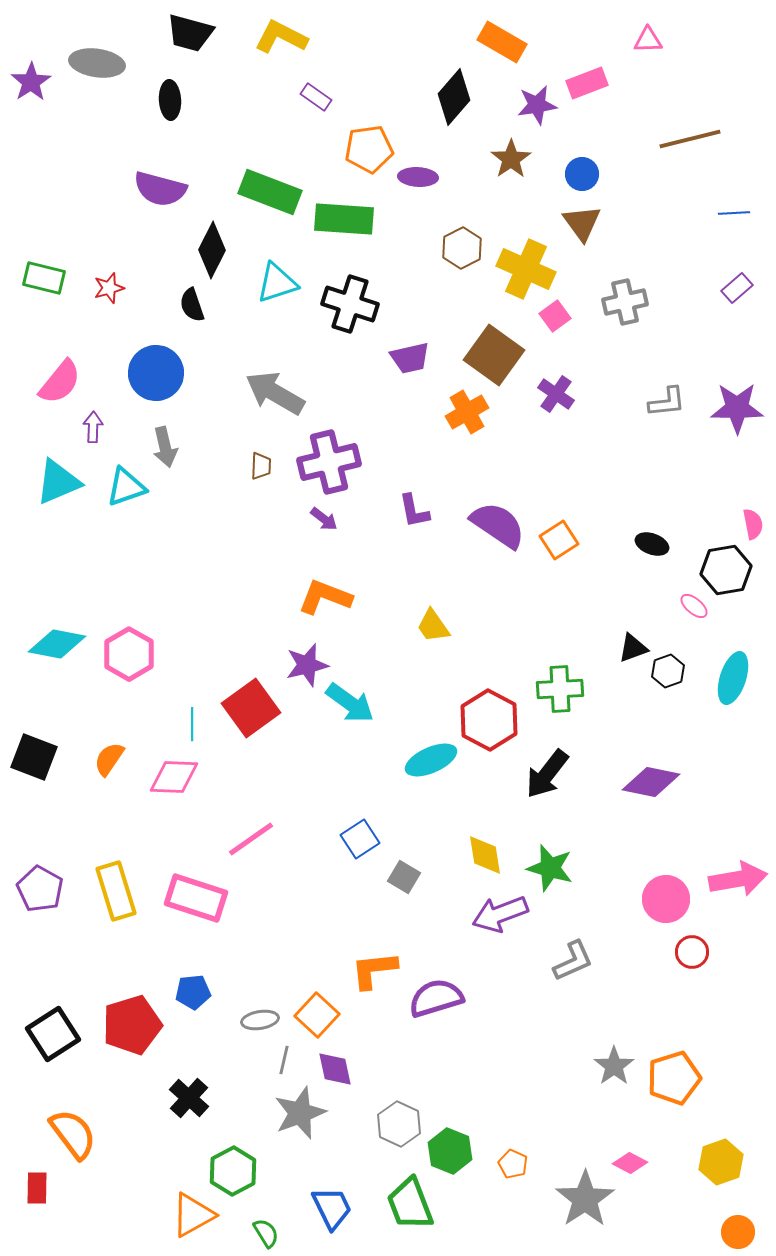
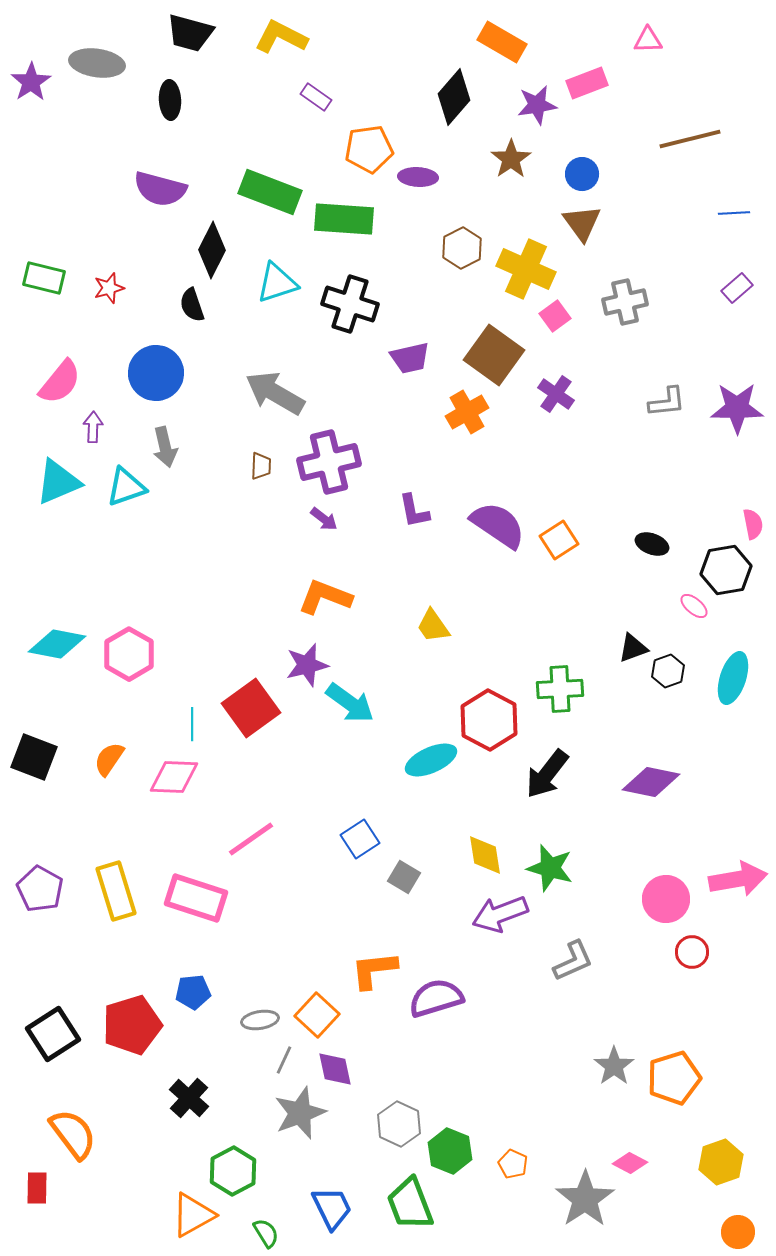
gray line at (284, 1060): rotated 12 degrees clockwise
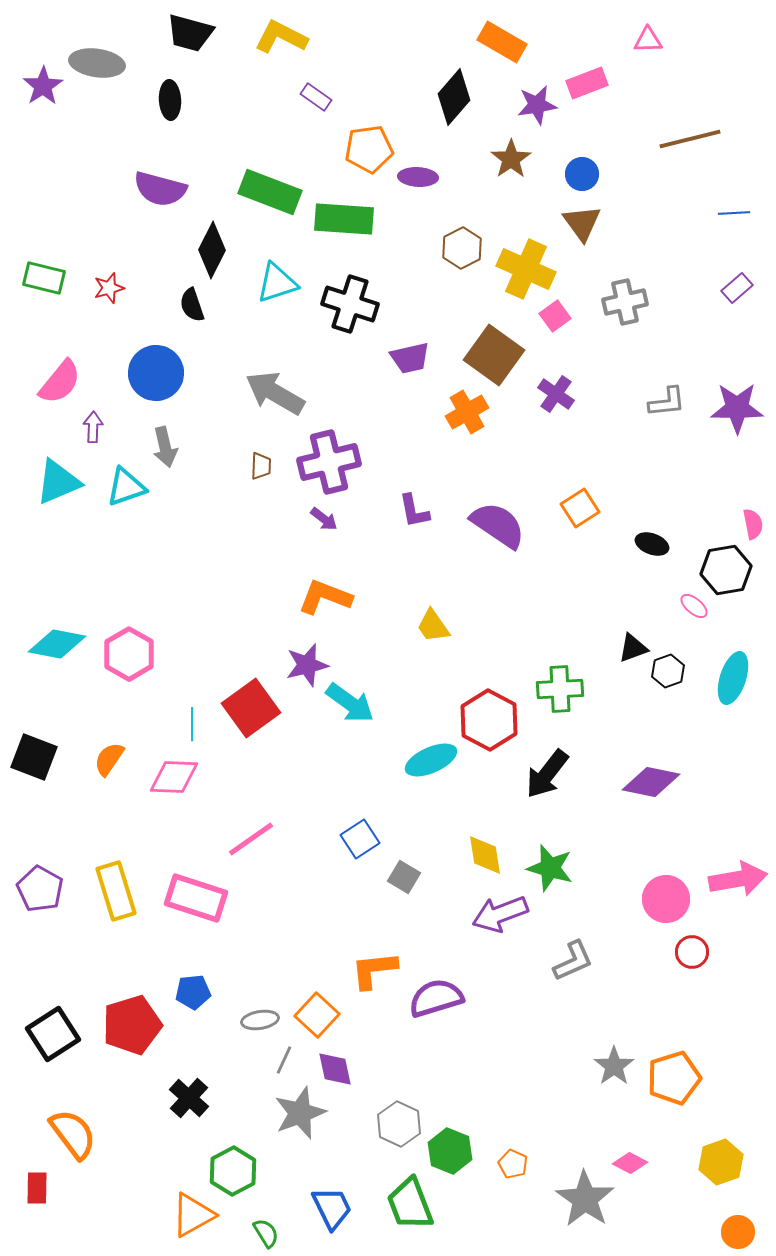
purple star at (31, 82): moved 12 px right, 4 px down
orange square at (559, 540): moved 21 px right, 32 px up
gray star at (585, 1199): rotated 4 degrees counterclockwise
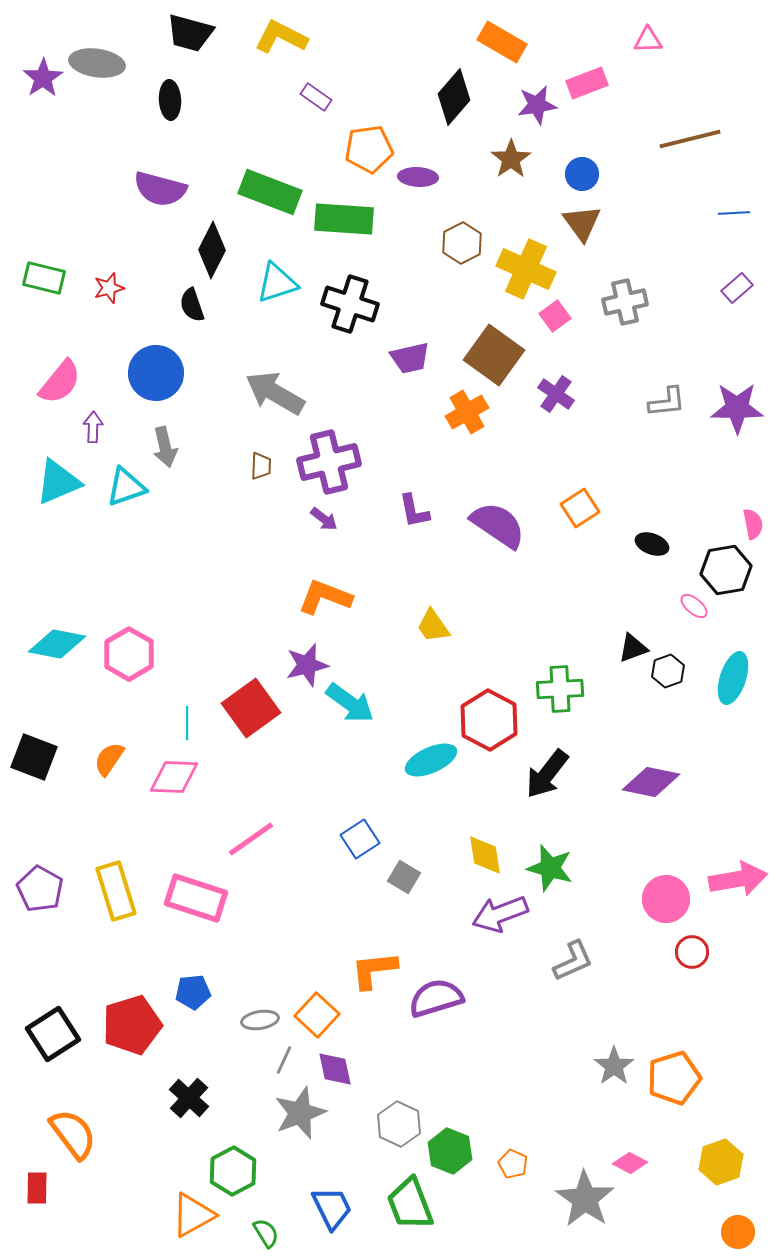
purple star at (43, 86): moved 8 px up
brown hexagon at (462, 248): moved 5 px up
cyan line at (192, 724): moved 5 px left, 1 px up
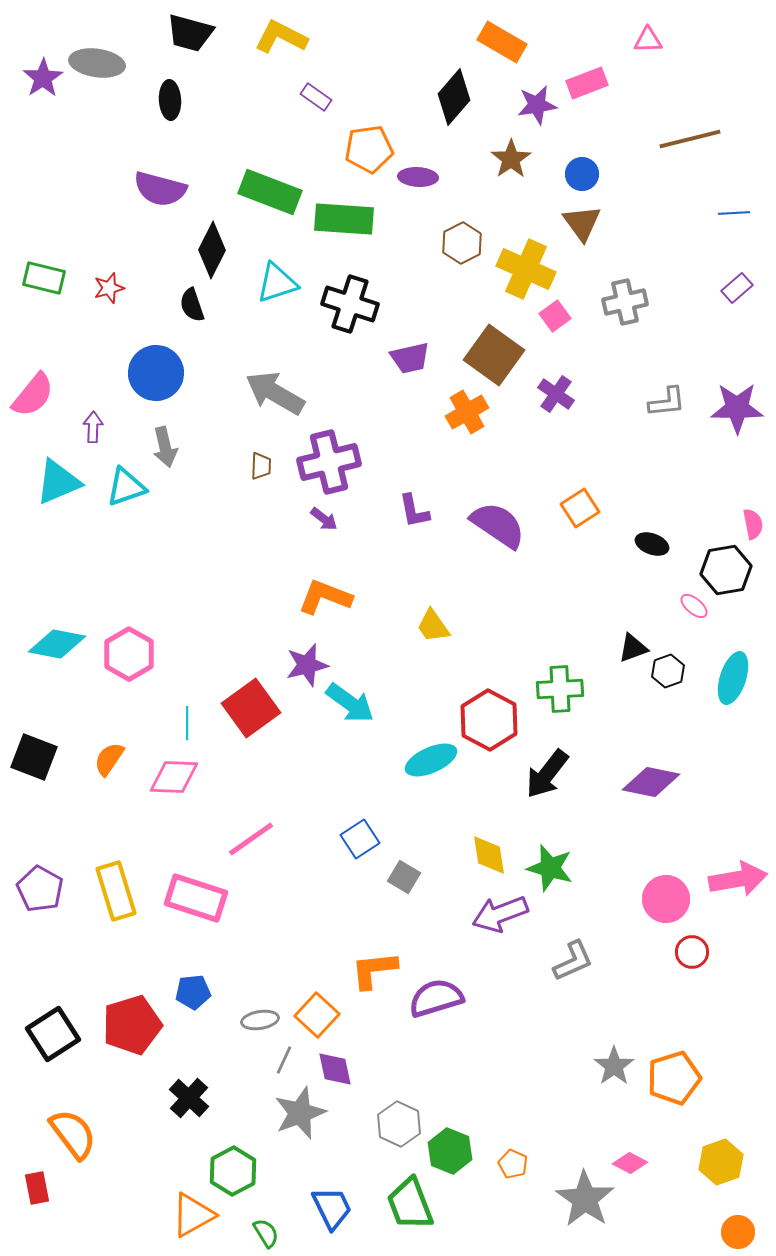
pink semicircle at (60, 382): moved 27 px left, 13 px down
yellow diamond at (485, 855): moved 4 px right
red rectangle at (37, 1188): rotated 12 degrees counterclockwise
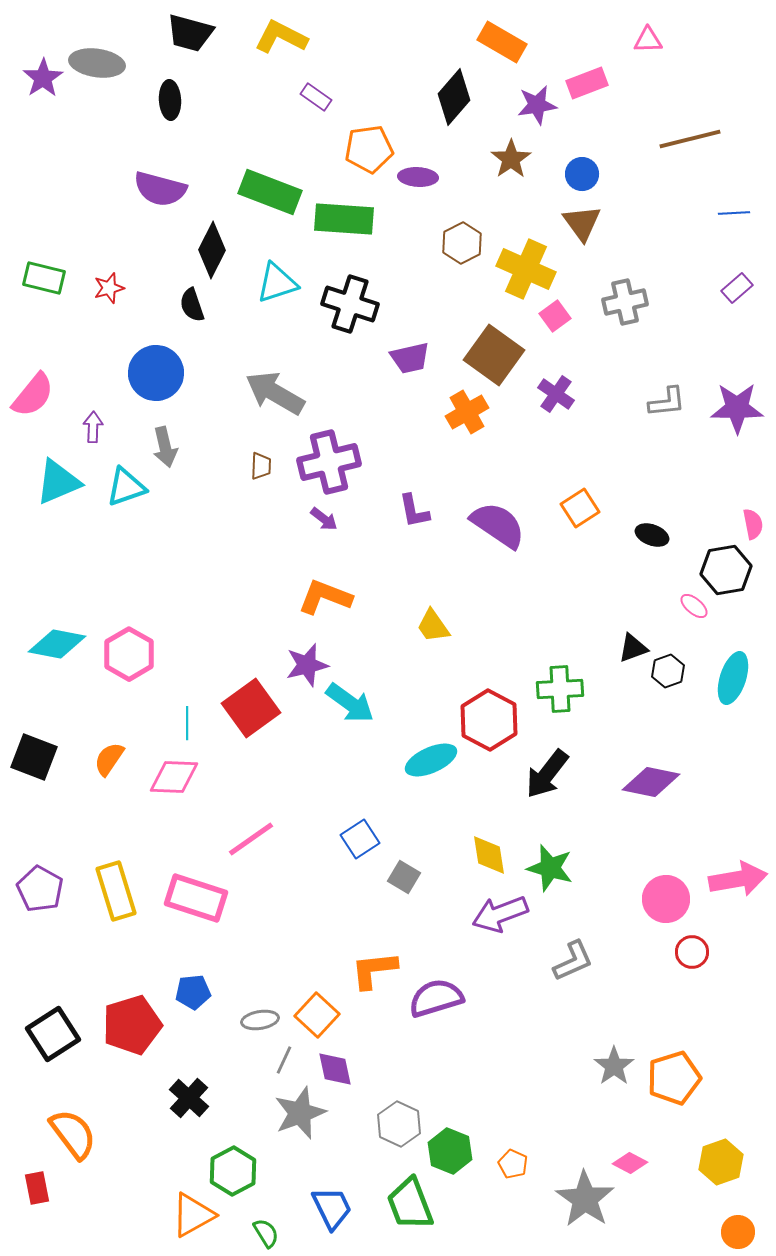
black ellipse at (652, 544): moved 9 px up
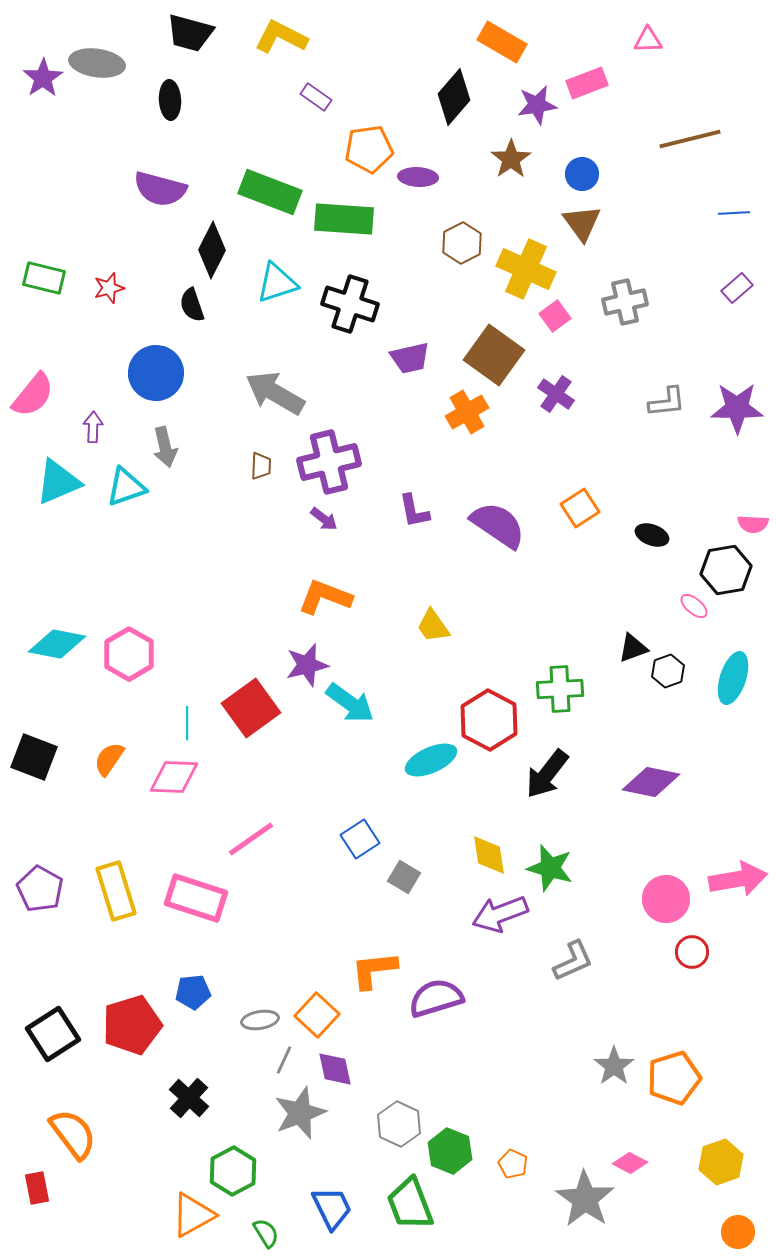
pink semicircle at (753, 524): rotated 104 degrees clockwise
